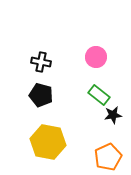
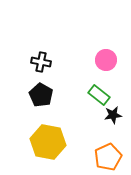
pink circle: moved 10 px right, 3 px down
black pentagon: rotated 15 degrees clockwise
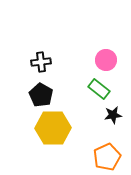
black cross: rotated 18 degrees counterclockwise
green rectangle: moved 6 px up
yellow hexagon: moved 5 px right, 14 px up; rotated 12 degrees counterclockwise
orange pentagon: moved 1 px left
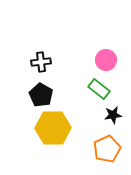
orange pentagon: moved 8 px up
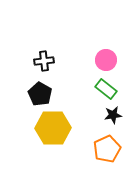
black cross: moved 3 px right, 1 px up
green rectangle: moved 7 px right
black pentagon: moved 1 px left, 1 px up
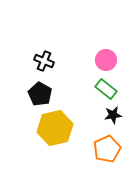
black cross: rotated 30 degrees clockwise
yellow hexagon: moved 2 px right; rotated 12 degrees counterclockwise
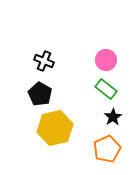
black star: moved 2 px down; rotated 24 degrees counterclockwise
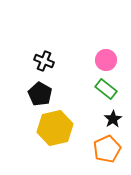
black star: moved 2 px down
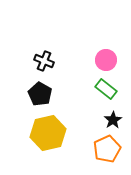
black star: moved 1 px down
yellow hexagon: moved 7 px left, 5 px down
